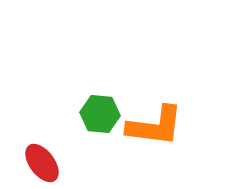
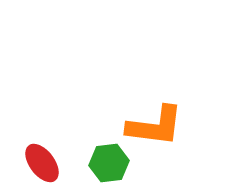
green hexagon: moved 9 px right, 49 px down; rotated 12 degrees counterclockwise
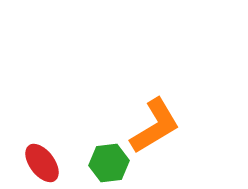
orange L-shape: rotated 38 degrees counterclockwise
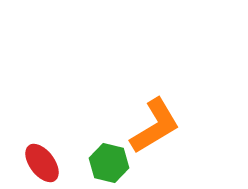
green hexagon: rotated 21 degrees clockwise
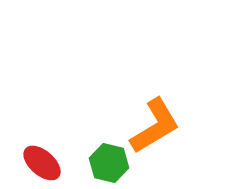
red ellipse: rotated 12 degrees counterclockwise
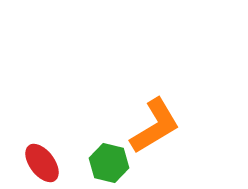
red ellipse: rotated 12 degrees clockwise
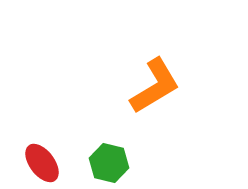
orange L-shape: moved 40 px up
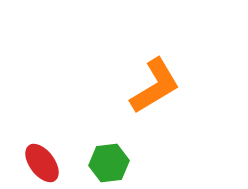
green hexagon: rotated 21 degrees counterclockwise
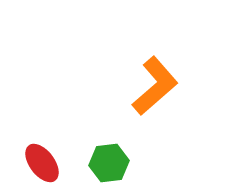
orange L-shape: rotated 10 degrees counterclockwise
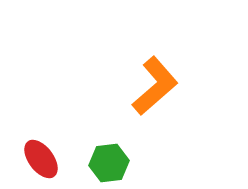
red ellipse: moved 1 px left, 4 px up
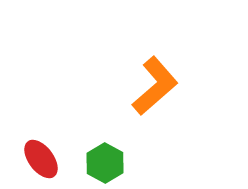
green hexagon: moved 4 px left; rotated 24 degrees counterclockwise
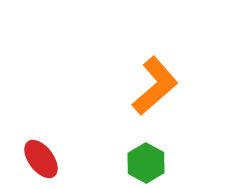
green hexagon: moved 41 px right
